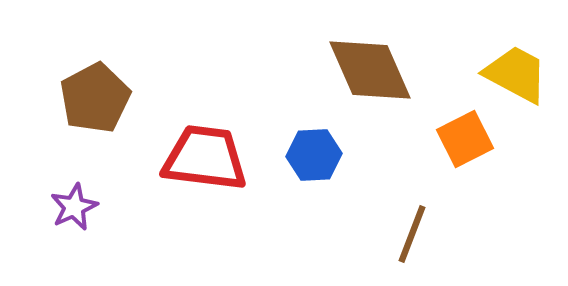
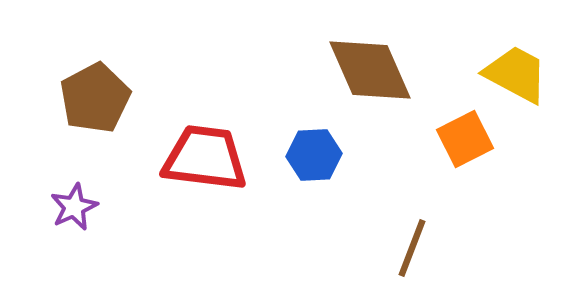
brown line: moved 14 px down
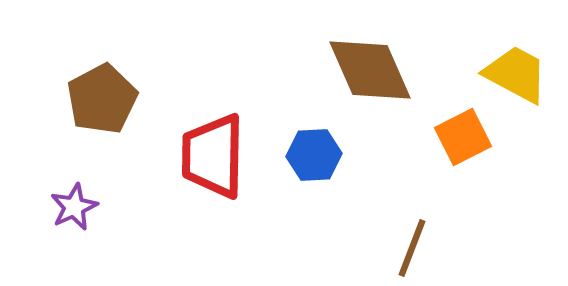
brown pentagon: moved 7 px right, 1 px down
orange square: moved 2 px left, 2 px up
red trapezoid: moved 8 px right, 2 px up; rotated 96 degrees counterclockwise
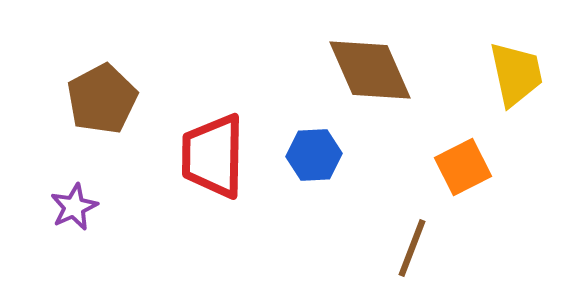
yellow trapezoid: rotated 50 degrees clockwise
orange square: moved 30 px down
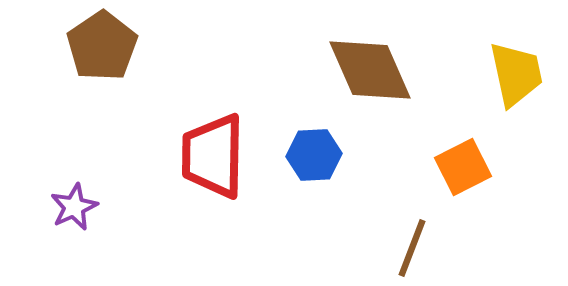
brown pentagon: moved 53 px up; rotated 6 degrees counterclockwise
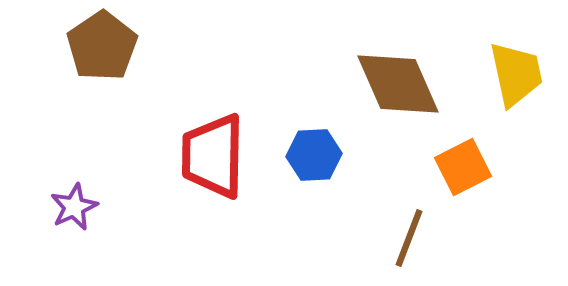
brown diamond: moved 28 px right, 14 px down
brown line: moved 3 px left, 10 px up
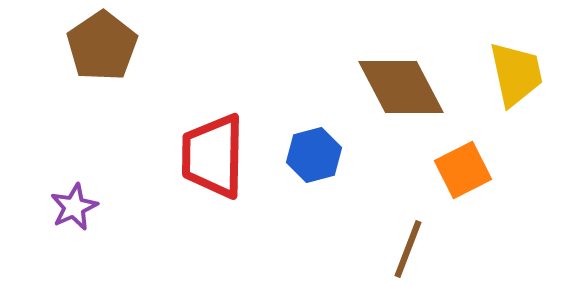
brown diamond: moved 3 px right, 3 px down; rotated 4 degrees counterclockwise
blue hexagon: rotated 12 degrees counterclockwise
orange square: moved 3 px down
brown line: moved 1 px left, 11 px down
